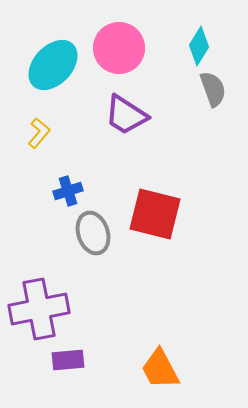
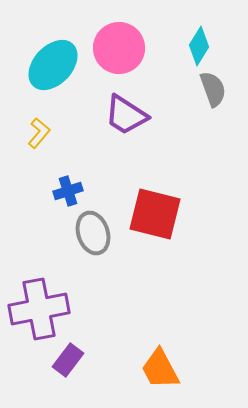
purple rectangle: rotated 48 degrees counterclockwise
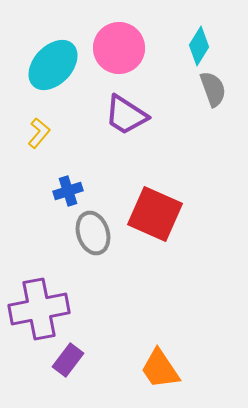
red square: rotated 10 degrees clockwise
orange trapezoid: rotated 6 degrees counterclockwise
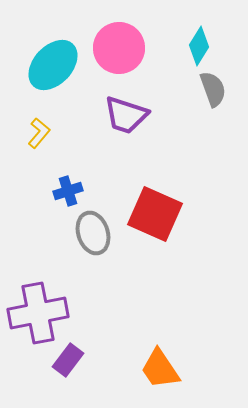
purple trapezoid: rotated 15 degrees counterclockwise
purple cross: moved 1 px left, 4 px down
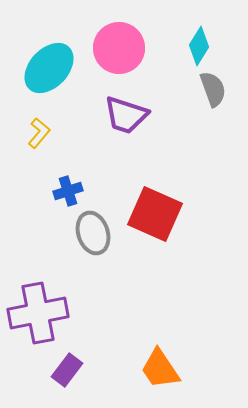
cyan ellipse: moved 4 px left, 3 px down
purple rectangle: moved 1 px left, 10 px down
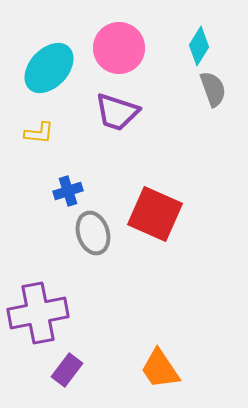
purple trapezoid: moved 9 px left, 3 px up
yellow L-shape: rotated 56 degrees clockwise
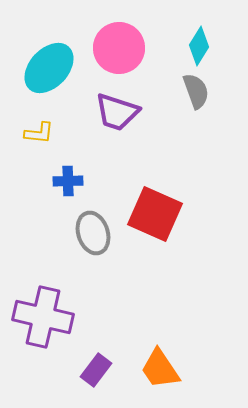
gray semicircle: moved 17 px left, 2 px down
blue cross: moved 10 px up; rotated 16 degrees clockwise
purple cross: moved 5 px right, 4 px down; rotated 24 degrees clockwise
purple rectangle: moved 29 px right
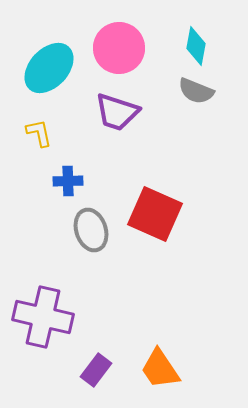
cyan diamond: moved 3 px left; rotated 21 degrees counterclockwise
gray semicircle: rotated 132 degrees clockwise
yellow L-shape: rotated 108 degrees counterclockwise
gray ellipse: moved 2 px left, 3 px up
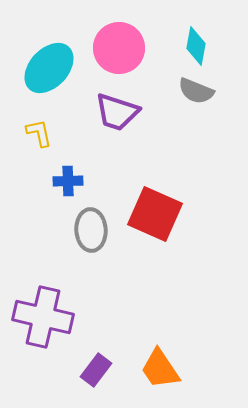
gray ellipse: rotated 15 degrees clockwise
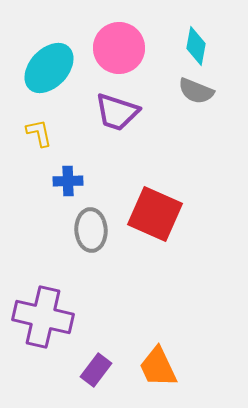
orange trapezoid: moved 2 px left, 2 px up; rotated 9 degrees clockwise
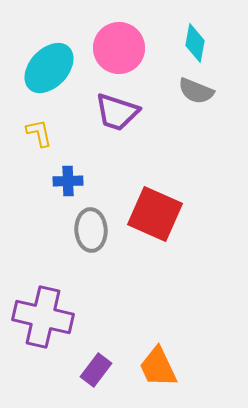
cyan diamond: moved 1 px left, 3 px up
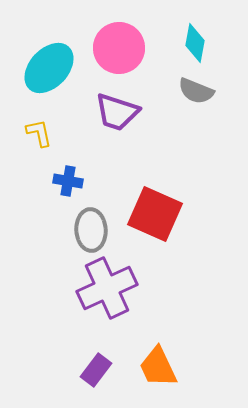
blue cross: rotated 12 degrees clockwise
purple cross: moved 64 px right, 29 px up; rotated 38 degrees counterclockwise
